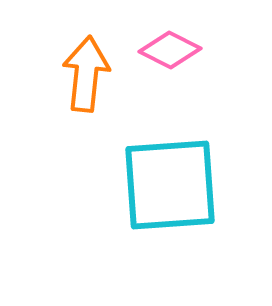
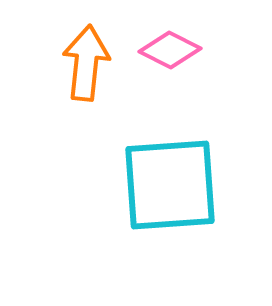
orange arrow: moved 11 px up
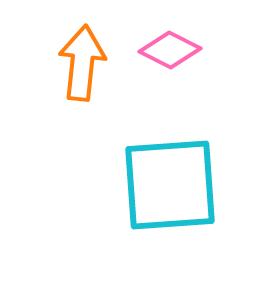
orange arrow: moved 4 px left
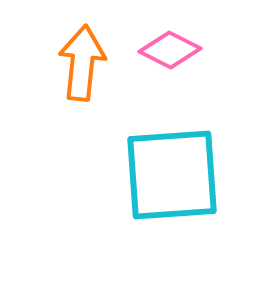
cyan square: moved 2 px right, 10 px up
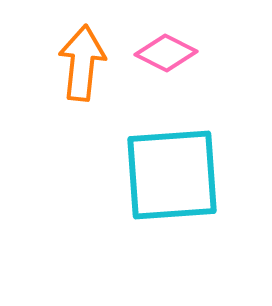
pink diamond: moved 4 px left, 3 px down
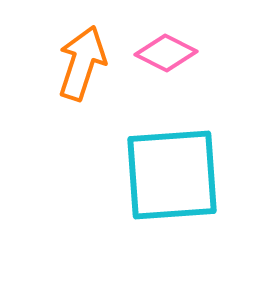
orange arrow: rotated 12 degrees clockwise
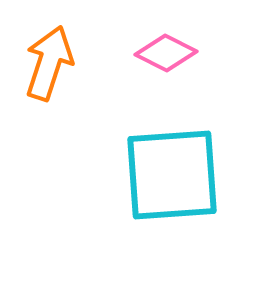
orange arrow: moved 33 px left
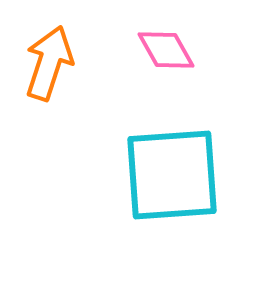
pink diamond: moved 3 px up; rotated 34 degrees clockwise
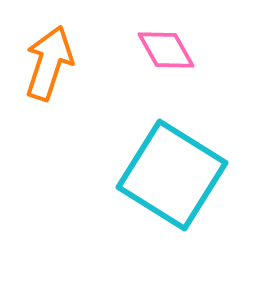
cyan square: rotated 36 degrees clockwise
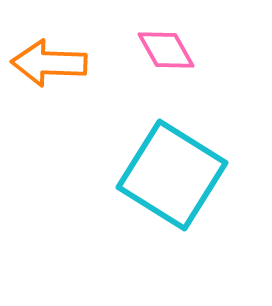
orange arrow: rotated 106 degrees counterclockwise
